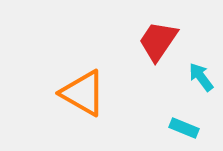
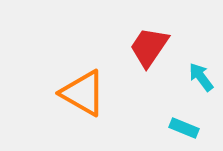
red trapezoid: moved 9 px left, 6 px down
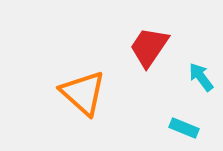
orange triangle: rotated 12 degrees clockwise
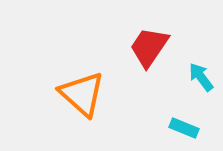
orange triangle: moved 1 px left, 1 px down
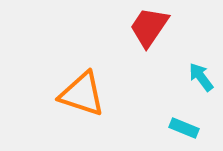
red trapezoid: moved 20 px up
orange triangle: rotated 24 degrees counterclockwise
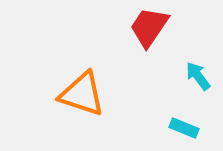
cyan arrow: moved 3 px left, 1 px up
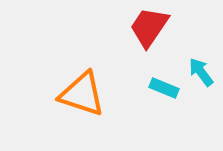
cyan arrow: moved 3 px right, 4 px up
cyan rectangle: moved 20 px left, 40 px up
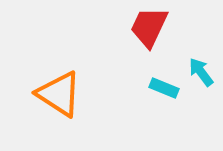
red trapezoid: rotated 9 degrees counterclockwise
orange triangle: moved 23 px left; rotated 15 degrees clockwise
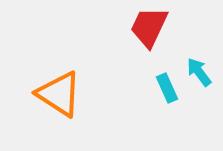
cyan arrow: moved 2 px left
cyan rectangle: moved 3 px right; rotated 44 degrees clockwise
